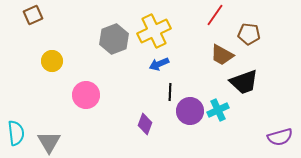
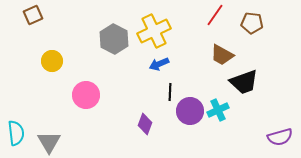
brown pentagon: moved 3 px right, 11 px up
gray hexagon: rotated 12 degrees counterclockwise
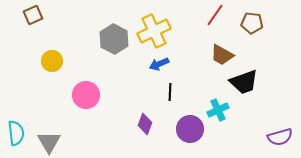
purple circle: moved 18 px down
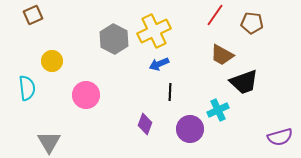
cyan semicircle: moved 11 px right, 45 px up
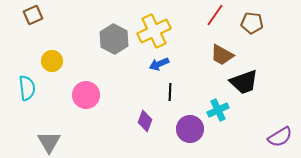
purple diamond: moved 3 px up
purple semicircle: rotated 15 degrees counterclockwise
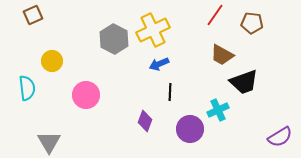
yellow cross: moved 1 px left, 1 px up
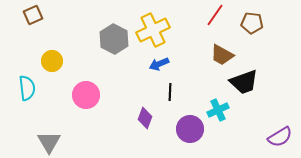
purple diamond: moved 3 px up
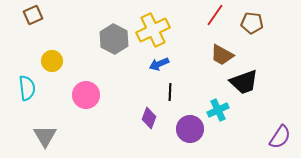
purple diamond: moved 4 px right
purple semicircle: rotated 25 degrees counterclockwise
gray triangle: moved 4 px left, 6 px up
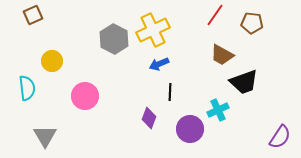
pink circle: moved 1 px left, 1 px down
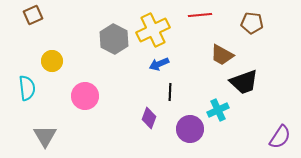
red line: moved 15 px left; rotated 50 degrees clockwise
